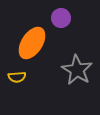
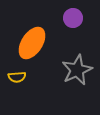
purple circle: moved 12 px right
gray star: rotated 16 degrees clockwise
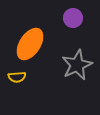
orange ellipse: moved 2 px left, 1 px down
gray star: moved 5 px up
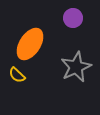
gray star: moved 1 px left, 2 px down
yellow semicircle: moved 2 px up; rotated 48 degrees clockwise
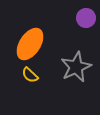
purple circle: moved 13 px right
yellow semicircle: moved 13 px right
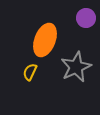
orange ellipse: moved 15 px right, 4 px up; rotated 12 degrees counterclockwise
yellow semicircle: moved 3 px up; rotated 72 degrees clockwise
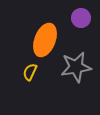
purple circle: moved 5 px left
gray star: rotated 16 degrees clockwise
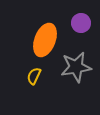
purple circle: moved 5 px down
yellow semicircle: moved 4 px right, 4 px down
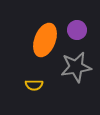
purple circle: moved 4 px left, 7 px down
yellow semicircle: moved 9 px down; rotated 114 degrees counterclockwise
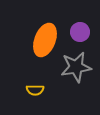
purple circle: moved 3 px right, 2 px down
yellow semicircle: moved 1 px right, 5 px down
